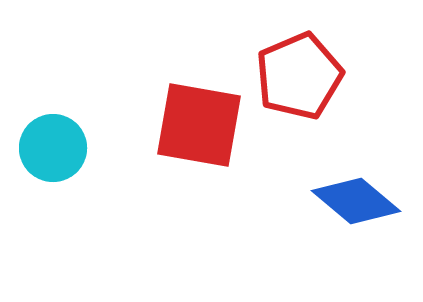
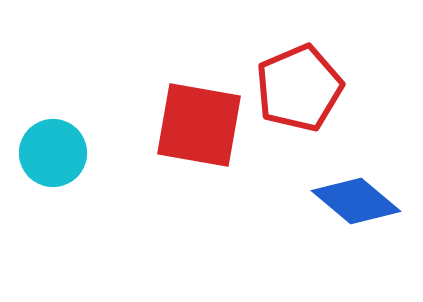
red pentagon: moved 12 px down
cyan circle: moved 5 px down
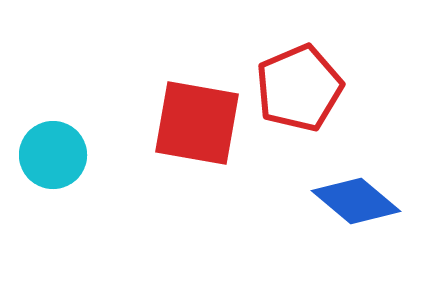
red square: moved 2 px left, 2 px up
cyan circle: moved 2 px down
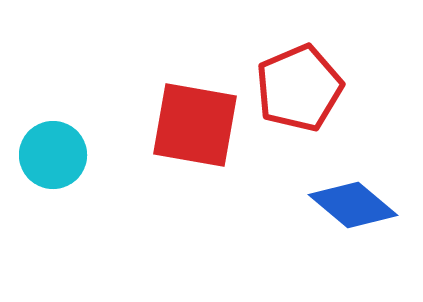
red square: moved 2 px left, 2 px down
blue diamond: moved 3 px left, 4 px down
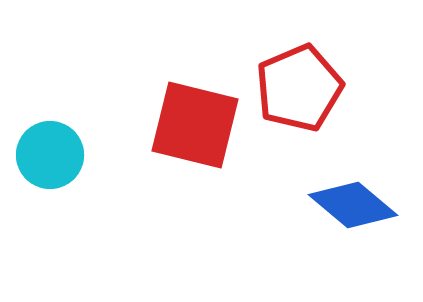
red square: rotated 4 degrees clockwise
cyan circle: moved 3 px left
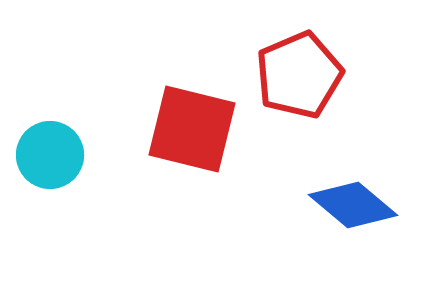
red pentagon: moved 13 px up
red square: moved 3 px left, 4 px down
